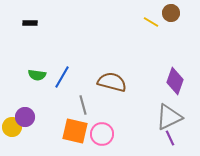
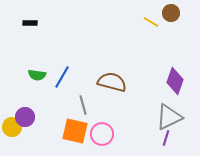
purple line: moved 4 px left; rotated 42 degrees clockwise
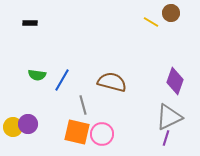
blue line: moved 3 px down
purple circle: moved 3 px right, 7 px down
yellow circle: moved 1 px right
orange square: moved 2 px right, 1 px down
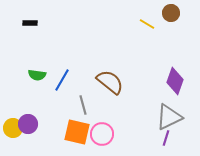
yellow line: moved 4 px left, 2 px down
brown semicircle: moved 2 px left; rotated 24 degrees clockwise
yellow circle: moved 1 px down
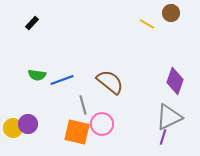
black rectangle: moved 2 px right; rotated 48 degrees counterclockwise
blue line: rotated 40 degrees clockwise
pink circle: moved 10 px up
purple line: moved 3 px left, 1 px up
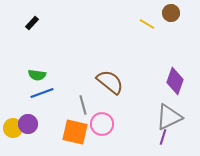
blue line: moved 20 px left, 13 px down
orange square: moved 2 px left
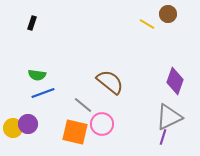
brown circle: moved 3 px left, 1 px down
black rectangle: rotated 24 degrees counterclockwise
blue line: moved 1 px right
gray line: rotated 36 degrees counterclockwise
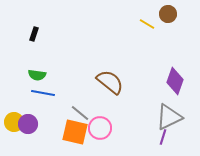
black rectangle: moved 2 px right, 11 px down
blue line: rotated 30 degrees clockwise
gray line: moved 3 px left, 8 px down
pink circle: moved 2 px left, 4 px down
yellow circle: moved 1 px right, 6 px up
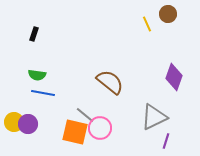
yellow line: rotated 35 degrees clockwise
purple diamond: moved 1 px left, 4 px up
gray line: moved 5 px right, 2 px down
gray triangle: moved 15 px left
purple line: moved 3 px right, 4 px down
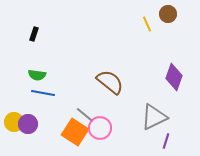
orange square: rotated 20 degrees clockwise
